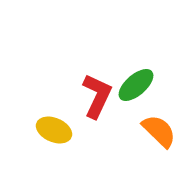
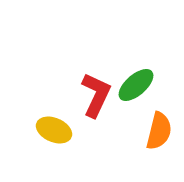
red L-shape: moved 1 px left, 1 px up
orange semicircle: rotated 60 degrees clockwise
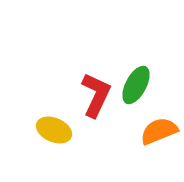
green ellipse: rotated 21 degrees counterclockwise
orange semicircle: rotated 126 degrees counterclockwise
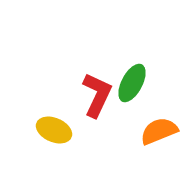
green ellipse: moved 4 px left, 2 px up
red L-shape: moved 1 px right
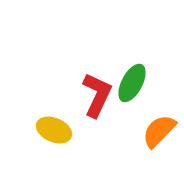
orange semicircle: rotated 24 degrees counterclockwise
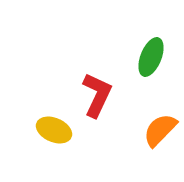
green ellipse: moved 19 px right, 26 px up; rotated 6 degrees counterclockwise
orange semicircle: moved 1 px right, 1 px up
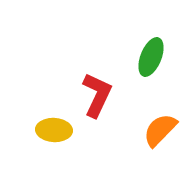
yellow ellipse: rotated 20 degrees counterclockwise
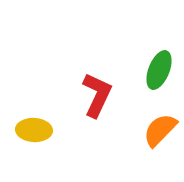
green ellipse: moved 8 px right, 13 px down
yellow ellipse: moved 20 px left
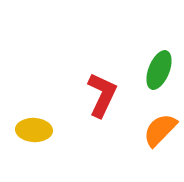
red L-shape: moved 5 px right
